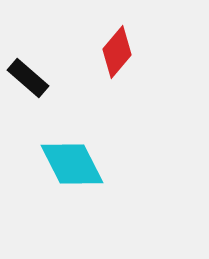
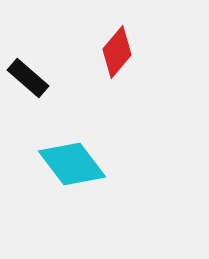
cyan diamond: rotated 10 degrees counterclockwise
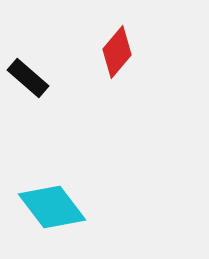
cyan diamond: moved 20 px left, 43 px down
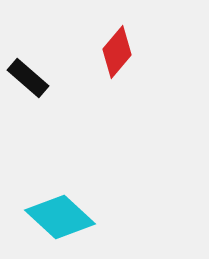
cyan diamond: moved 8 px right, 10 px down; rotated 10 degrees counterclockwise
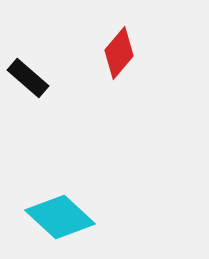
red diamond: moved 2 px right, 1 px down
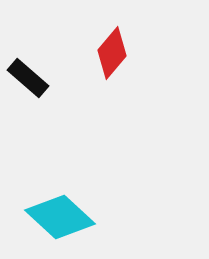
red diamond: moved 7 px left
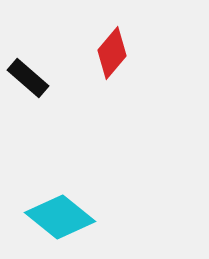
cyan diamond: rotated 4 degrees counterclockwise
